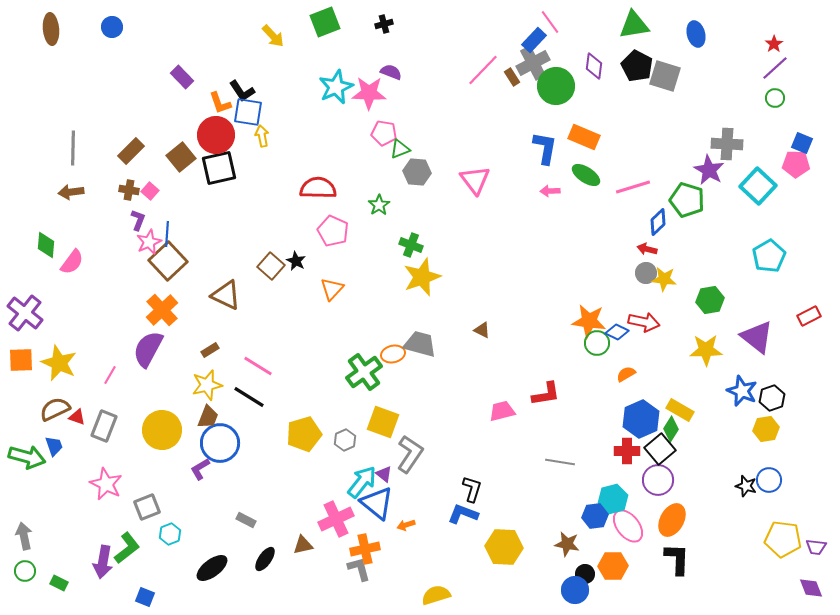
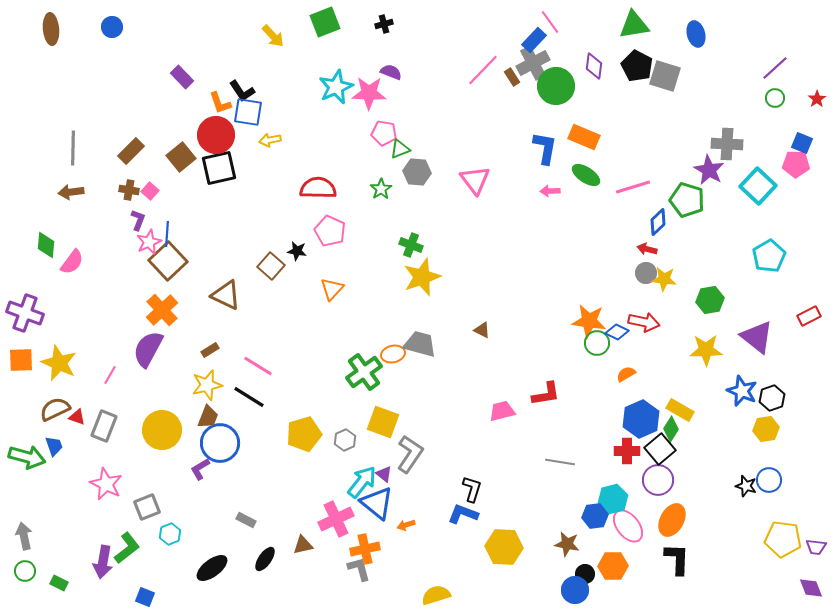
red star at (774, 44): moved 43 px right, 55 px down
yellow arrow at (262, 136): moved 8 px right, 4 px down; rotated 90 degrees counterclockwise
green star at (379, 205): moved 2 px right, 16 px up
pink pentagon at (333, 231): moved 3 px left
black star at (296, 261): moved 1 px right, 10 px up; rotated 18 degrees counterclockwise
purple cross at (25, 313): rotated 18 degrees counterclockwise
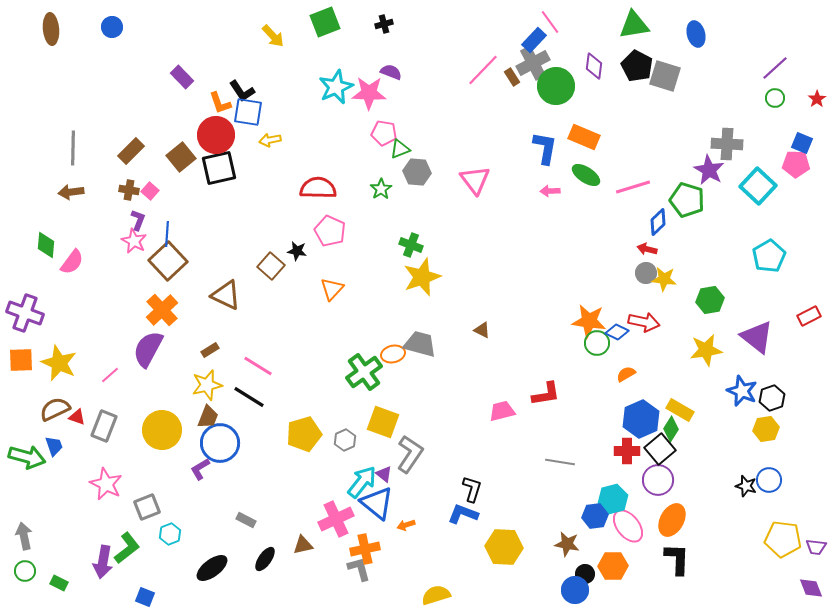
pink star at (149, 242): moved 15 px left, 1 px up; rotated 20 degrees counterclockwise
yellow star at (706, 350): rotated 8 degrees counterclockwise
pink line at (110, 375): rotated 18 degrees clockwise
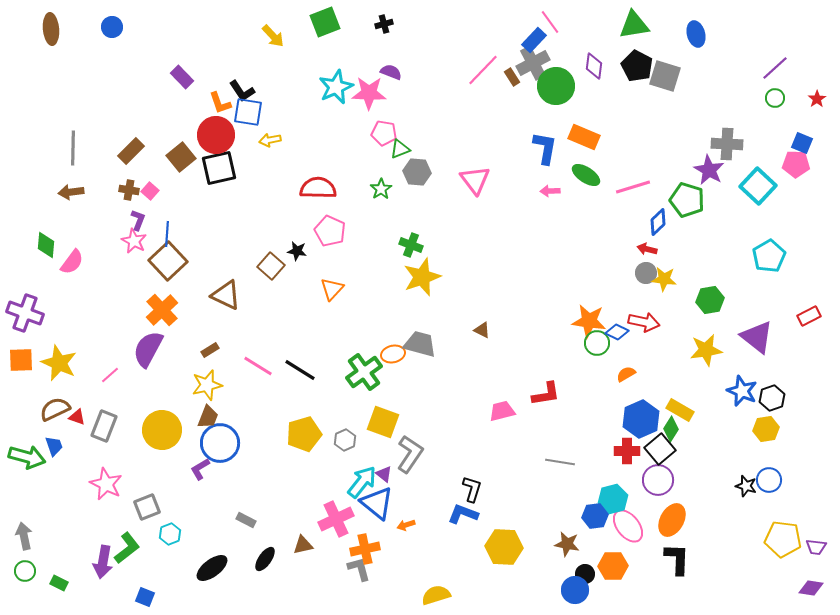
black line at (249, 397): moved 51 px right, 27 px up
purple diamond at (811, 588): rotated 60 degrees counterclockwise
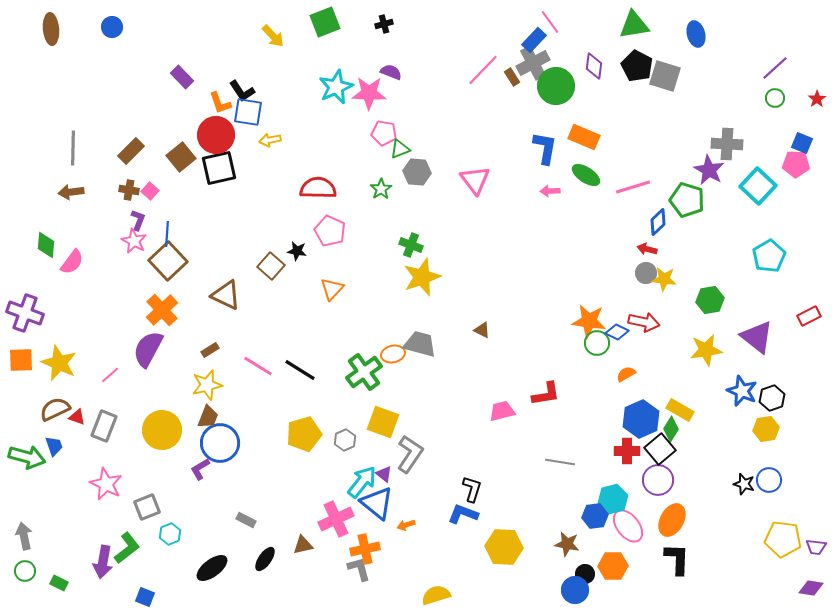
black star at (746, 486): moved 2 px left, 2 px up
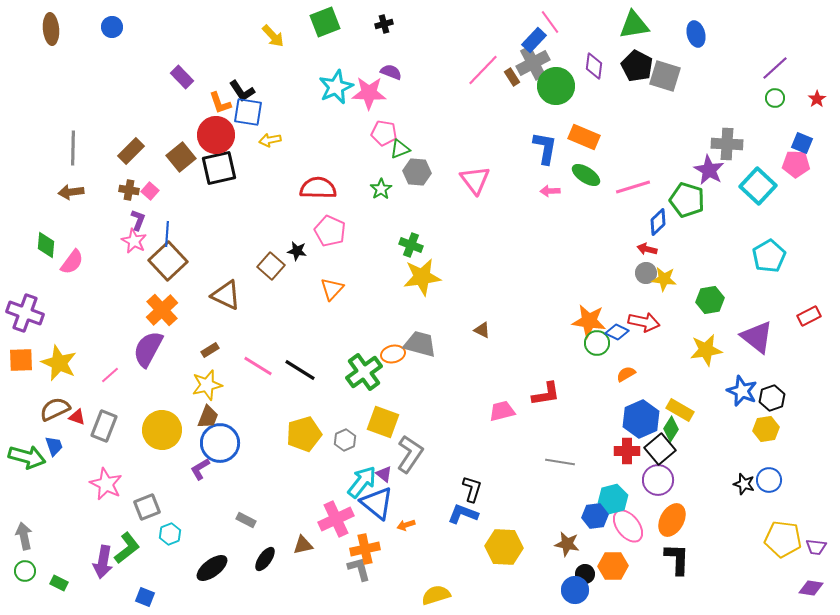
yellow star at (422, 277): rotated 12 degrees clockwise
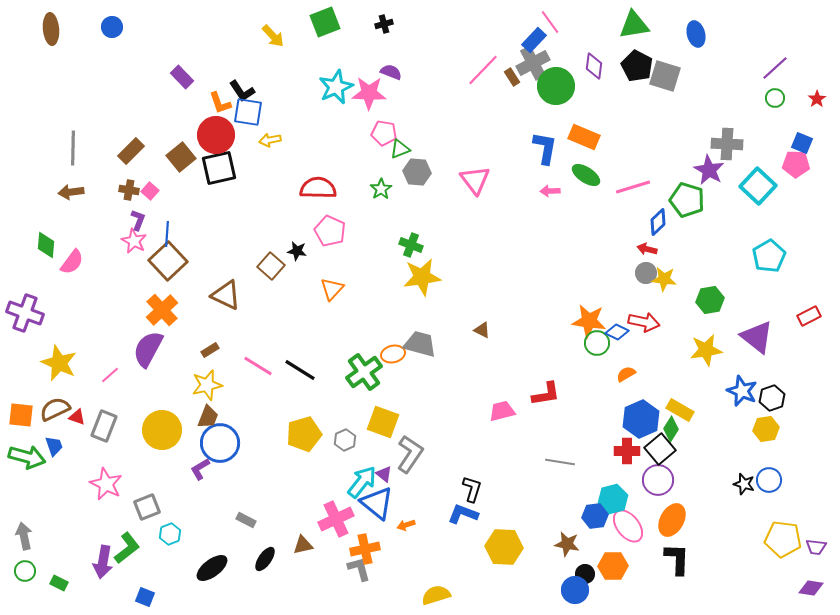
orange square at (21, 360): moved 55 px down; rotated 8 degrees clockwise
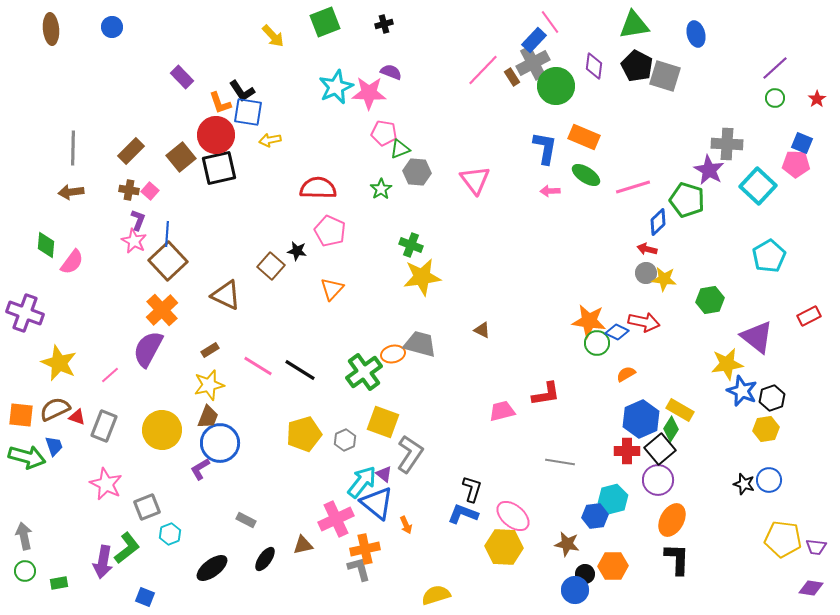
yellow star at (706, 350): moved 21 px right, 14 px down
yellow star at (207, 385): moved 2 px right
orange arrow at (406, 525): rotated 96 degrees counterclockwise
pink ellipse at (628, 526): moved 115 px left, 10 px up; rotated 12 degrees counterclockwise
green rectangle at (59, 583): rotated 36 degrees counterclockwise
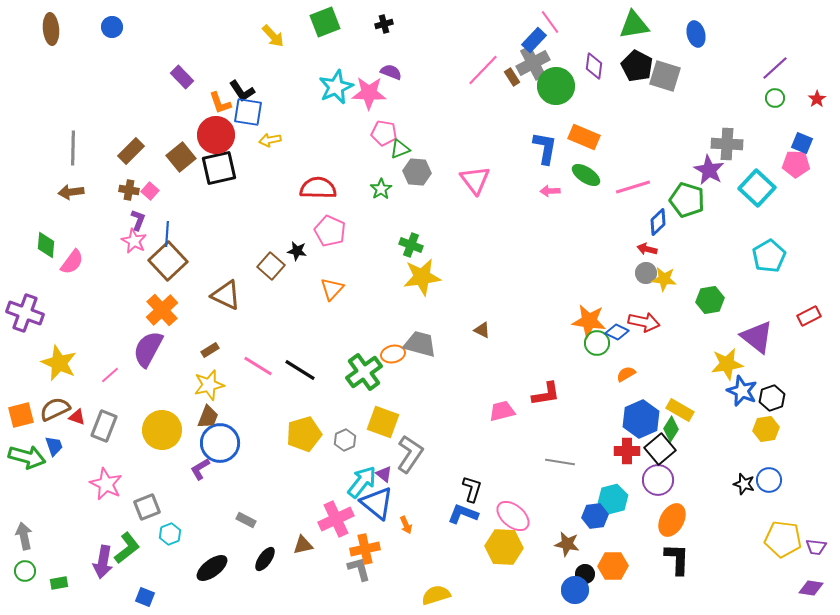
cyan square at (758, 186): moved 1 px left, 2 px down
orange square at (21, 415): rotated 20 degrees counterclockwise
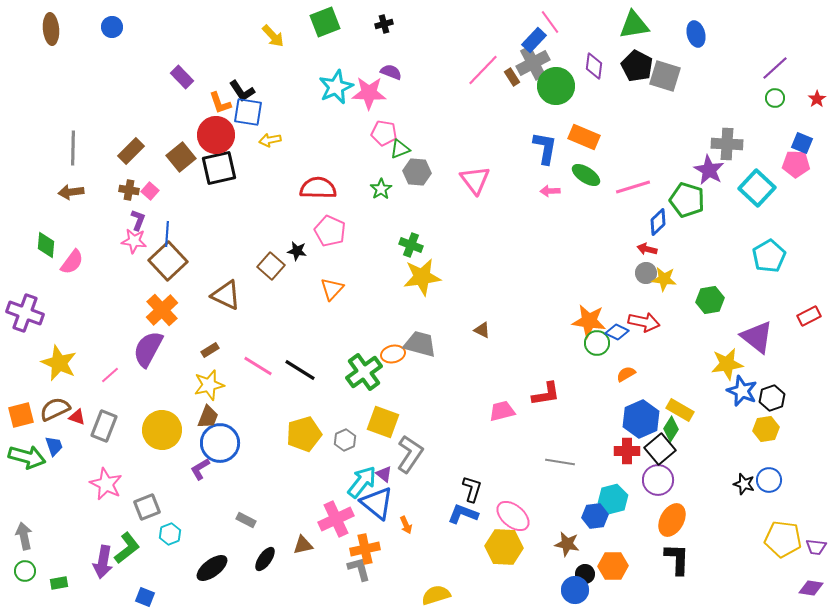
pink star at (134, 241): rotated 20 degrees counterclockwise
